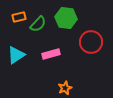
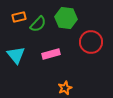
cyan triangle: rotated 36 degrees counterclockwise
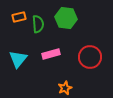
green semicircle: rotated 48 degrees counterclockwise
red circle: moved 1 px left, 15 px down
cyan triangle: moved 2 px right, 4 px down; rotated 18 degrees clockwise
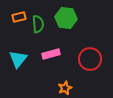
red circle: moved 2 px down
